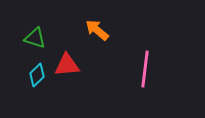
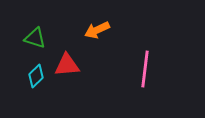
orange arrow: rotated 65 degrees counterclockwise
cyan diamond: moved 1 px left, 1 px down
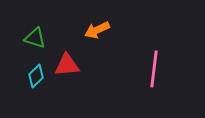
pink line: moved 9 px right
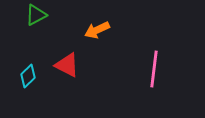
green triangle: moved 1 px right, 23 px up; rotated 45 degrees counterclockwise
red triangle: rotated 32 degrees clockwise
cyan diamond: moved 8 px left
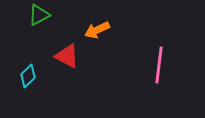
green triangle: moved 3 px right
red triangle: moved 9 px up
pink line: moved 5 px right, 4 px up
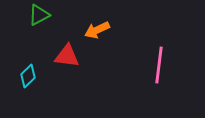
red triangle: rotated 20 degrees counterclockwise
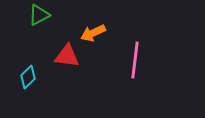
orange arrow: moved 4 px left, 3 px down
pink line: moved 24 px left, 5 px up
cyan diamond: moved 1 px down
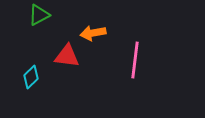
orange arrow: rotated 15 degrees clockwise
cyan diamond: moved 3 px right
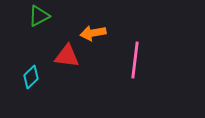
green triangle: moved 1 px down
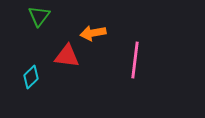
green triangle: rotated 25 degrees counterclockwise
